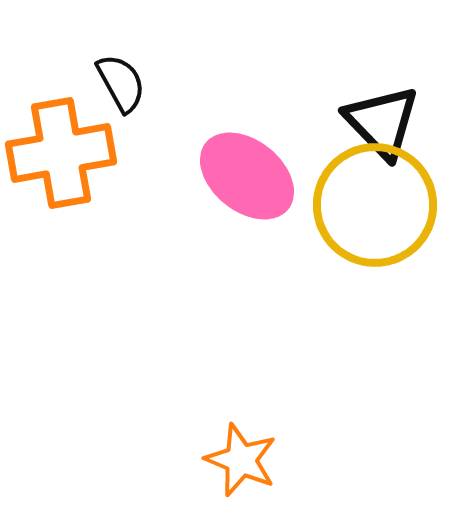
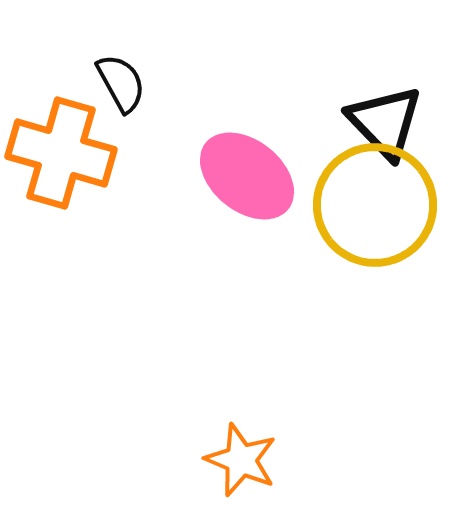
black triangle: moved 3 px right
orange cross: rotated 26 degrees clockwise
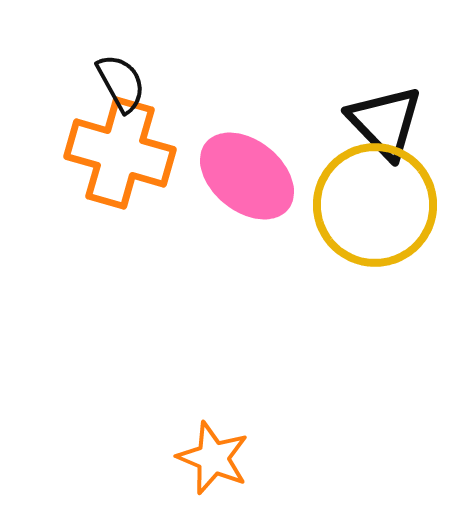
orange cross: moved 59 px right
orange star: moved 28 px left, 2 px up
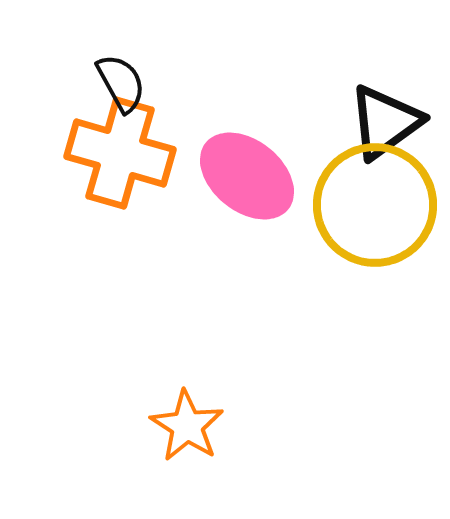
black triangle: rotated 38 degrees clockwise
orange star: moved 26 px left, 32 px up; rotated 10 degrees clockwise
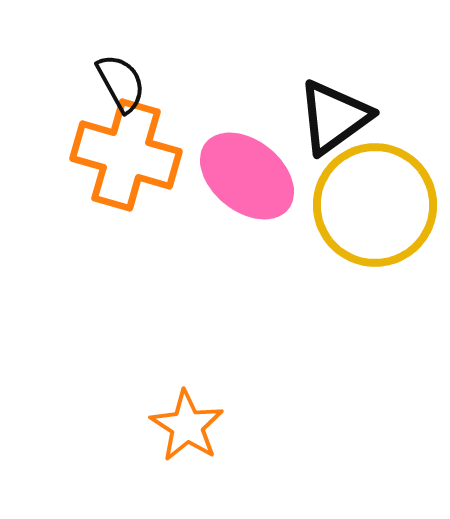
black triangle: moved 51 px left, 5 px up
orange cross: moved 6 px right, 2 px down
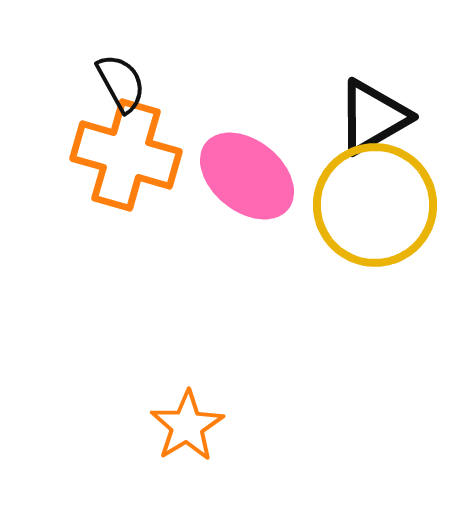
black triangle: moved 39 px right; rotated 6 degrees clockwise
orange star: rotated 8 degrees clockwise
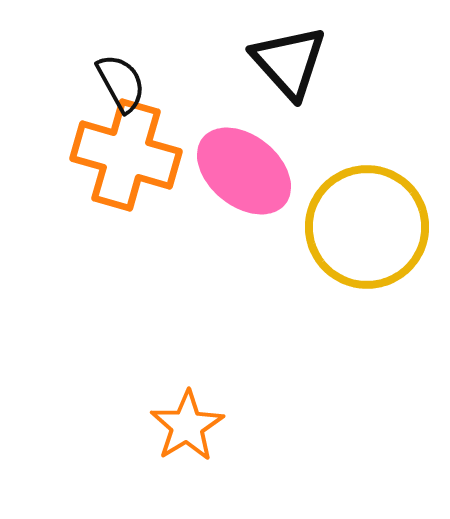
black triangle: moved 84 px left, 55 px up; rotated 42 degrees counterclockwise
pink ellipse: moved 3 px left, 5 px up
yellow circle: moved 8 px left, 22 px down
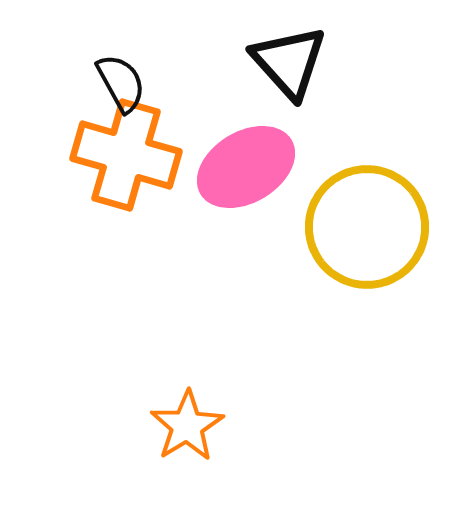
pink ellipse: moved 2 px right, 4 px up; rotated 70 degrees counterclockwise
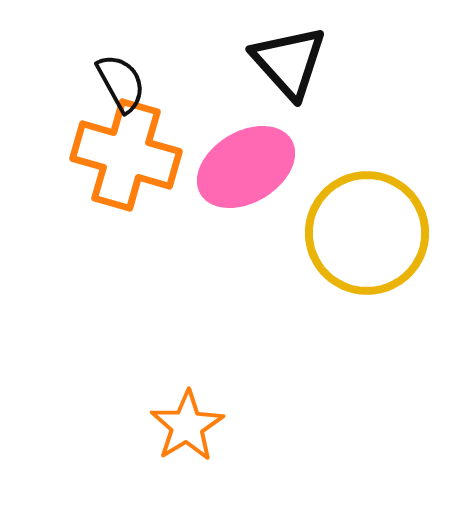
yellow circle: moved 6 px down
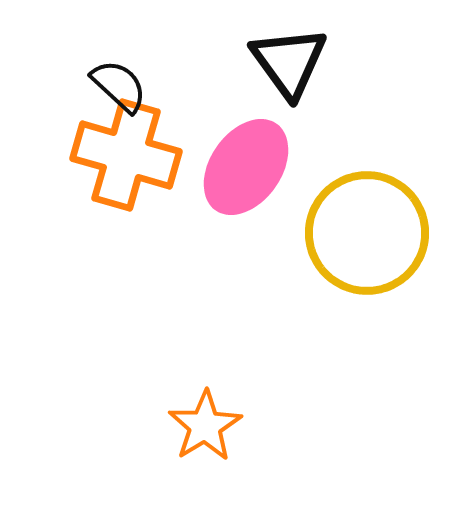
black triangle: rotated 6 degrees clockwise
black semicircle: moved 2 px left, 3 px down; rotated 18 degrees counterclockwise
pink ellipse: rotated 24 degrees counterclockwise
orange star: moved 18 px right
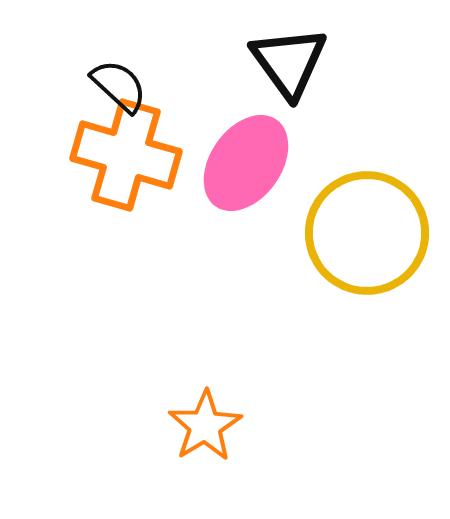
pink ellipse: moved 4 px up
